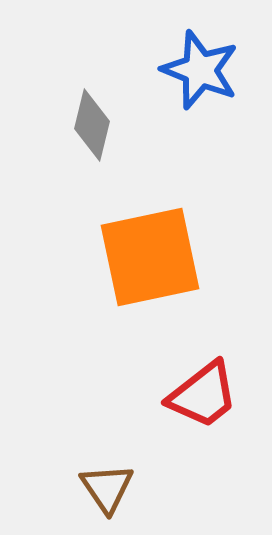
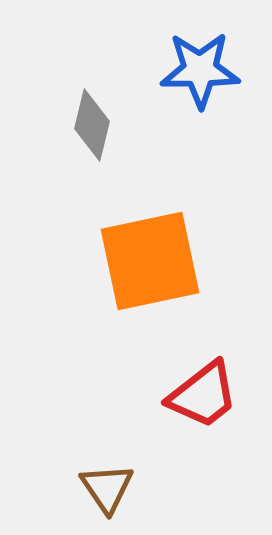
blue star: rotated 22 degrees counterclockwise
orange square: moved 4 px down
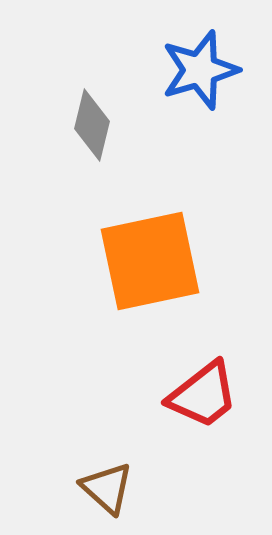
blue star: rotated 16 degrees counterclockwise
brown triangle: rotated 14 degrees counterclockwise
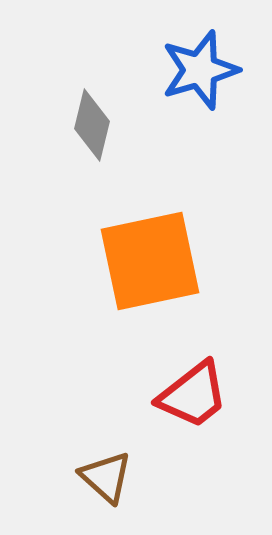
red trapezoid: moved 10 px left
brown triangle: moved 1 px left, 11 px up
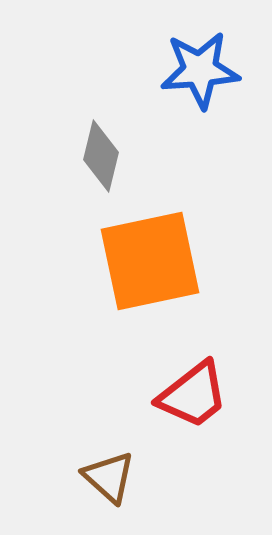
blue star: rotated 12 degrees clockwise
gray diamond: moved 9 px right, 31 px down
brown triangle: moved 3 px right
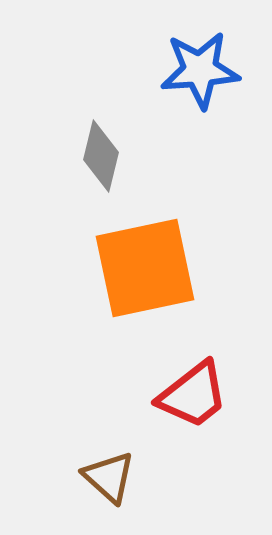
orange square: moved 5 px left, 7 px down
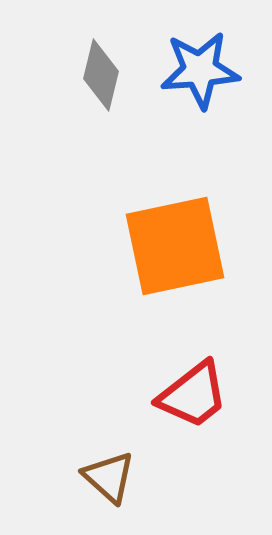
gray diamond: moved 81 px up
orange square: moved 30 px right, 22 px up
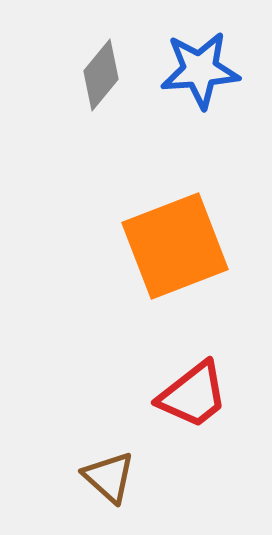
gray diamond: rotated 26 degrees clockwise
orange square: rotated 9 degrees counterclockwise
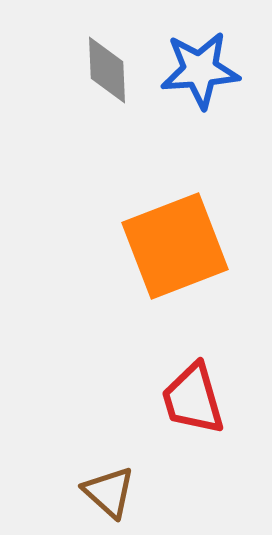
gray diamond: moved 6 px right, 5 px up; rotated 42 degrees counterclockwise
red trapezoid: moved 4 px down; rotated 112 degrees clockwise
brown triangle: moved 15 px down
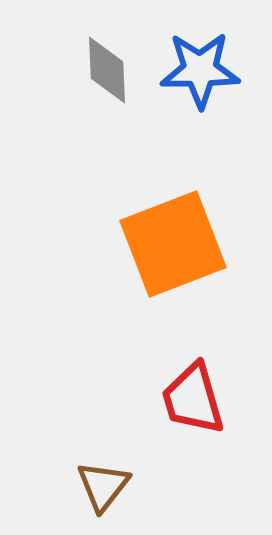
blue star: rotated 4 degrees clockwise
orange square: moved 2 px left, 2 px up
brown triangle: moved 6 px left, 6 px up; rotated 26 degrees clockwise
